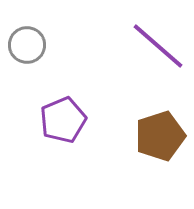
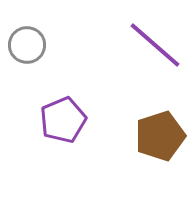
purple line: moved 3 px left, 1 px up
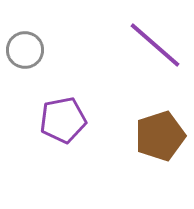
gray circle: moved 2 px left, 5 px down
purple pentagon: rotated 12 degrees clockwise
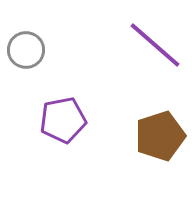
gray circle: moved 1 px right
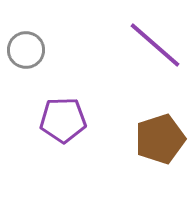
purple pentagon: rotated 9 degrees clockwise
brown pentagon: moved 3 px down
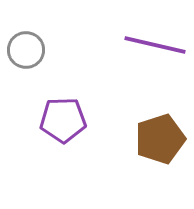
purple line: rotated 28 degrees counterclockwise
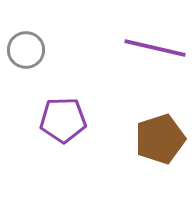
purple line: moved 3 px down
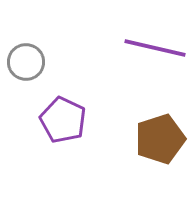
gray circle: moved 12 px down
purple pentagon: rotated 27 degrees clockwise
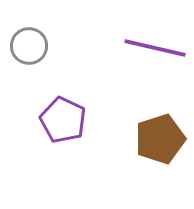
gray circle: moved 3 px right, 16 px up
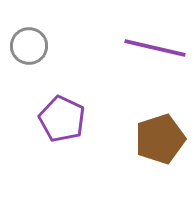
purple pentagon: moved 1 px left, 1 px up
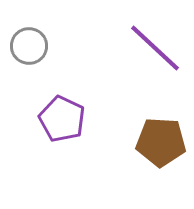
purple line: rotated 30 degrees clockwise
brown pentagon: moved 1 px right, 3 px down; rotated 21 degrees clockwise
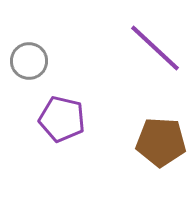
gray circle: moved 15 px down
purple pentagon: rotated 12 degrees counterclockwise
